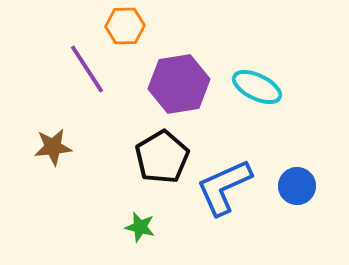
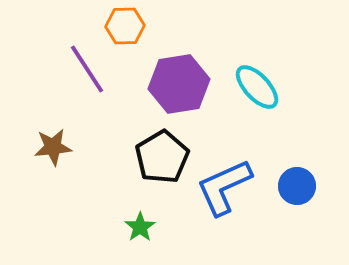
cyan ellipse: rotated 21 degrees clockwise
green star: rotated 24 degrees clockwise
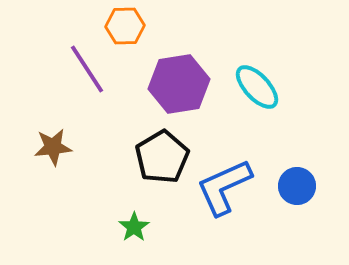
green star: moved 6 px left
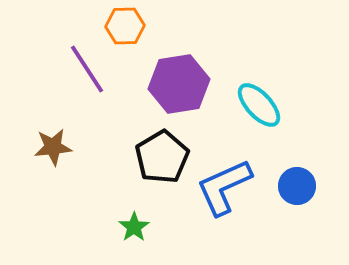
cyan ellipse: moved 2 px right, 18 px down
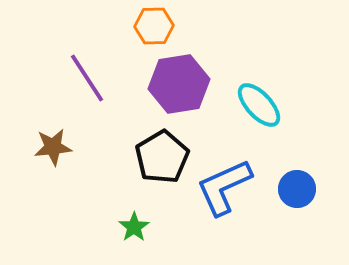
orange hexagon: moved 29 px right
purple line: moved 9 px down
blue circle: moved 3 px down
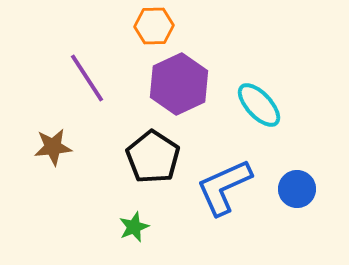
purple hexagon: rotated 16 degrees counterclockwise
black pentagon: moved 9 px left; rotated 8 degrees counterclockwise
green star: rotated 12 degrees clockwise
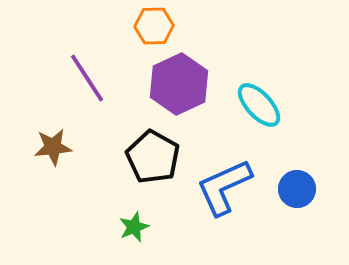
black pentagon: rotated 4 degrees counterclockwise
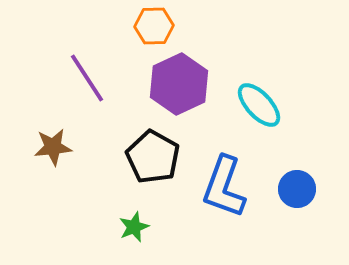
blue L-shape: rotated 46 degrees counterclockwise
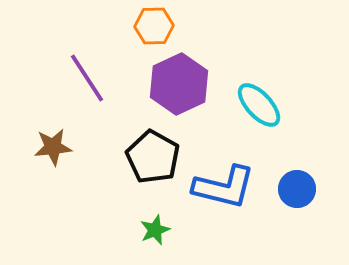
blue L-shape: rotated 96 degrees counterclockwise
green star: moved 21 px right, 3 px down
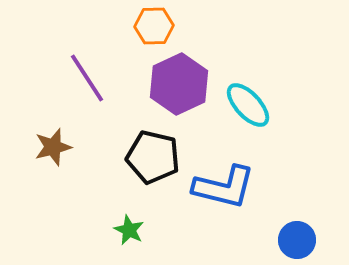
cyan ellipse: moved 11 px left
brown star: rotated 9 degrees counterclockwise
black pentagon: rotated 16 degrees counterclockwise
blue circle: moved 51 px down
green star: moved 26 px left; rotated 24 degrees counterclockwise
